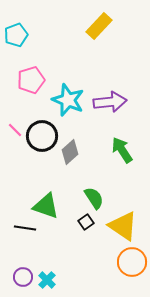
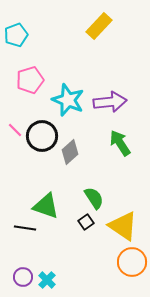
pink pentagon: moved 1 px left
green arrow: moved 2 px left, 7 px up
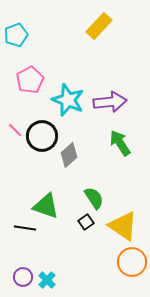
pink pentagon: rotated 12 degrees counterclockwise
gray diamond: moved 1 px left, 3 px down
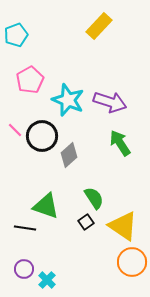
purple arrow: rotated 24 degrees clockwise
purple circle: moved 1 px right, 8 px up
